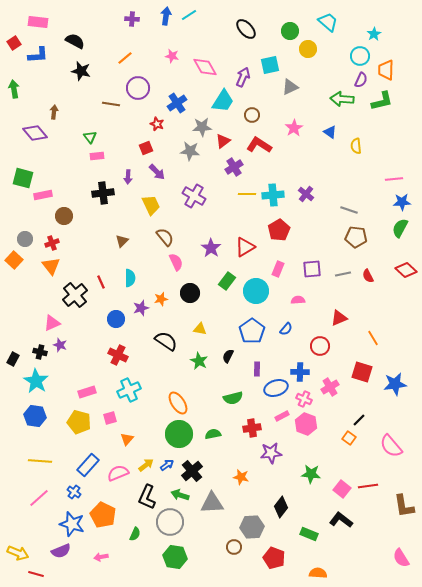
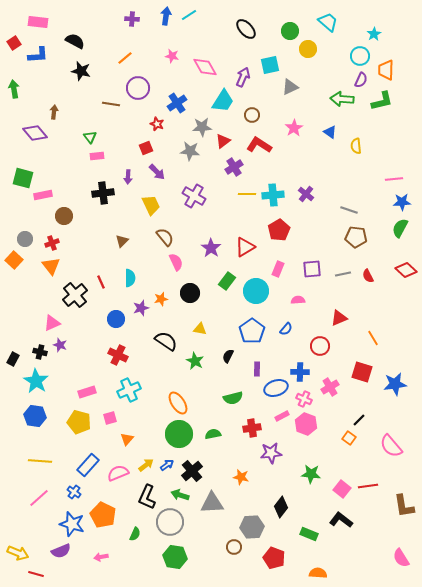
green star at (199, 361): moved 4 px left
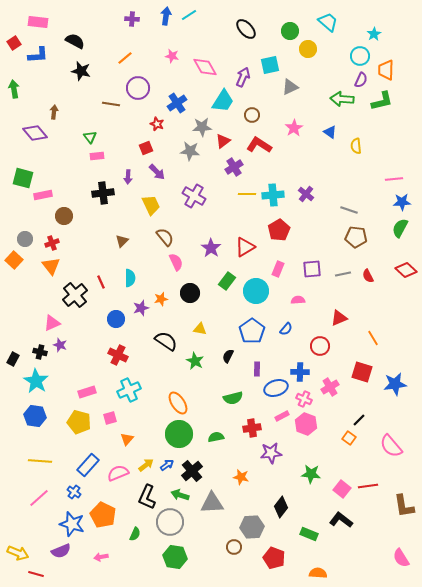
green semicircle at (213, 434): moved 3 px right, 3 px down
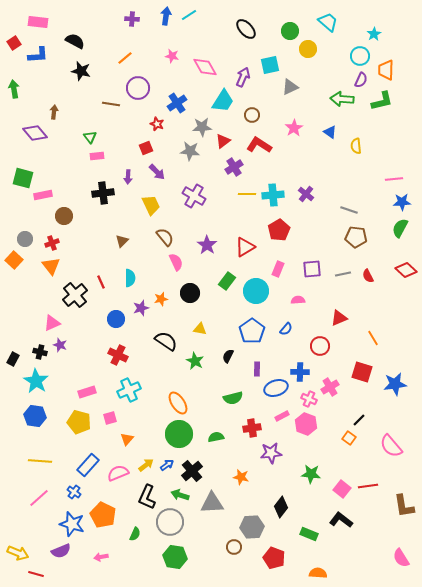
purple star at (211, 248): moved 4 px left, 3 px up
pink cross at (304, 399): moved 5 px right
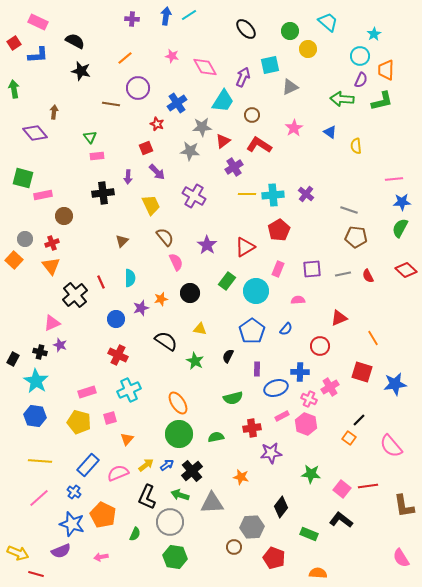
pink rectangle at (38, 22): rotated 18 degrees clockwise
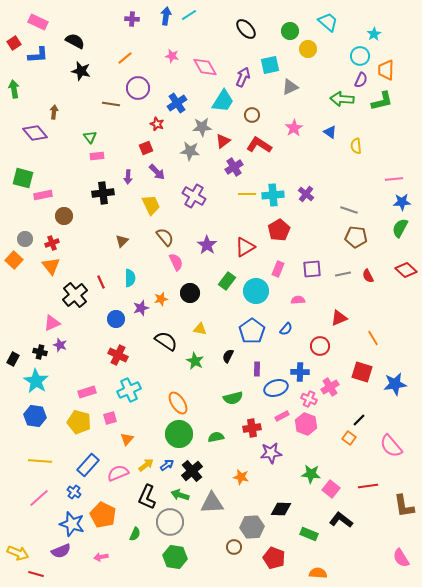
pink square at (342, 489): moved 11 px left
black diamond at (281, 507): moved 2 px down; rotated 55 degrees clockwise
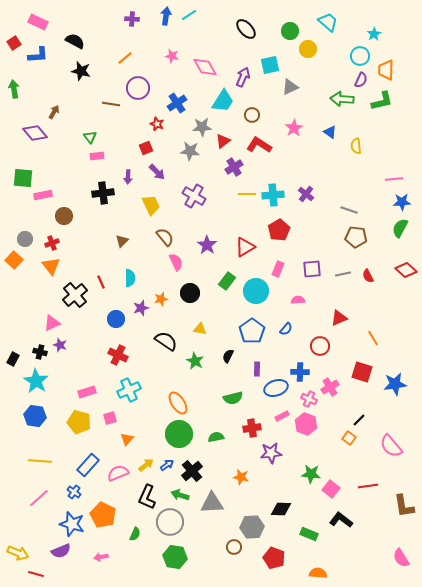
brown arrow at (54, 112): rotated 24 degrees clockwise
green square at (23, 178): rotated 10 degrees counterclockwise
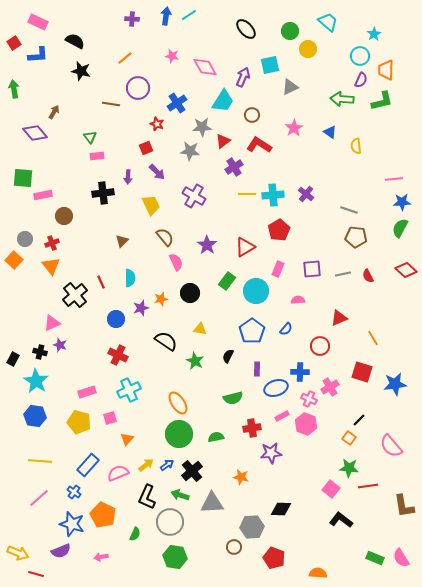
green star at (311, 474): moved 38 px right, 6 px up
green rectangle at (309, 534): moved 66 px right, 24 px down
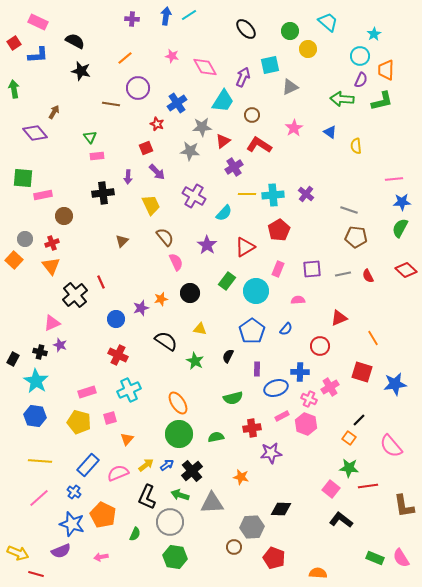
cyan semicircle at (130, 278): moved 94 px right, 65 px up; rotated 42 degrees clockwise
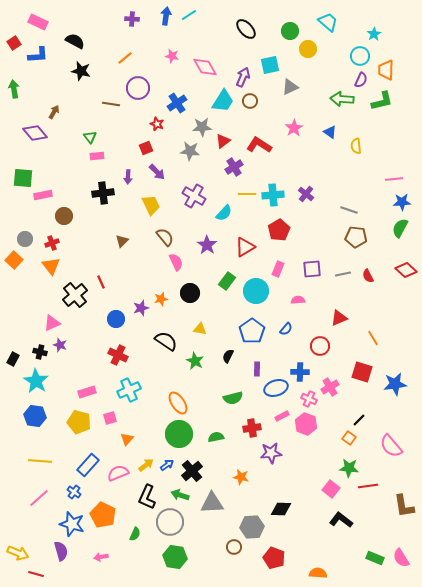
brown circle at (252, 115): moved 2 px left, 14 px up
purple semicircle at (61, 551): rotated 84 degrees counterclockwise
